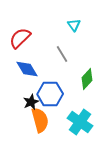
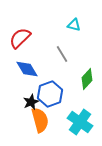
cyan triangle: rotated 40 degrees counterclockwise
blue hexagon: rotated 20 degrees counterclockwise
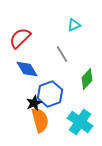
cyan triangle: rotated 40 degrees counterclockwise
black star: moved 3 px right, 1 px down
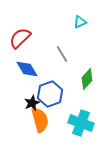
cyan triangle: moved 6 px right, 3 px up
black star: moved 2 px left
cyan cross: moved 1 px right, 1 px down; rotated 15 degrees counterclockwise
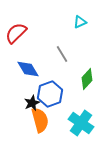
red semicircle: moved 4 px left, 5 px up
blue diamond: moved 1 px right
cyan cross: rotated 15 degrees clockwise
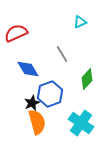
red semicircle: rotated 20 degrees clockwise
orange semicircle: moved 3 px left, 2 px down
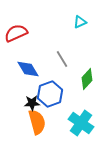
gray line: moved 5 px down
black star: rotated 21 degrees clockwise
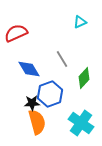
blue diamond: moved 1 px right
green diamond: moved 3 px left, 1 px up
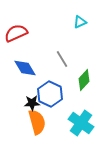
blue diamond: moved 4 px left, 1 px up
green diamond: moved 2 px down
blue hexagon: rotated 15 degrees counterclockwise
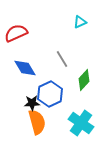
blue hexagon: rotated 10 degrees clockwise
